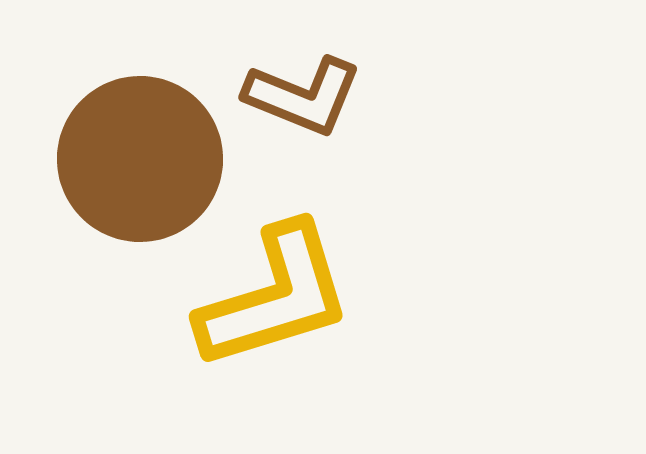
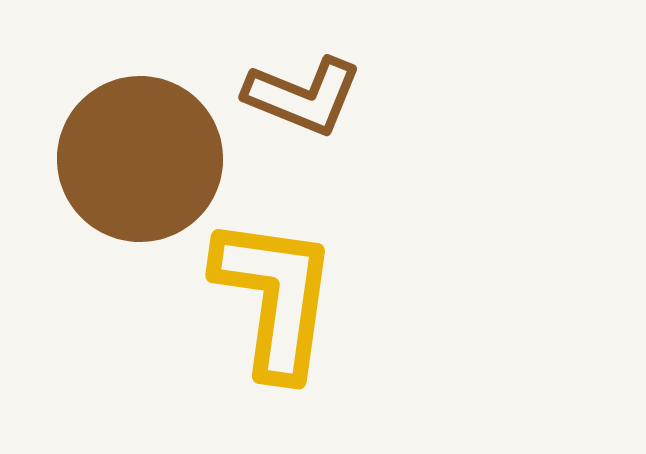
yellow L-shape: rotated 65 degrees counterclockwise
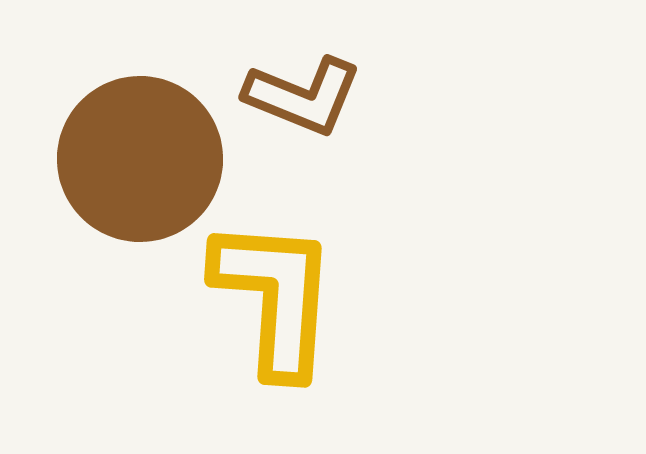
yellow L-shape: rotated 4 degrees counterclockwise
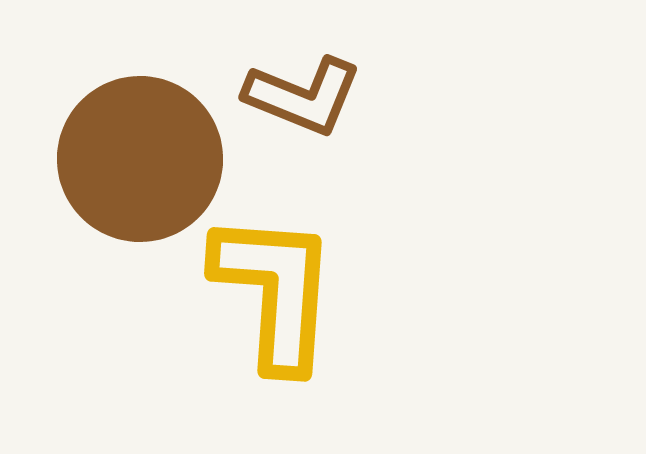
yellow L-shape: moved 6 px up
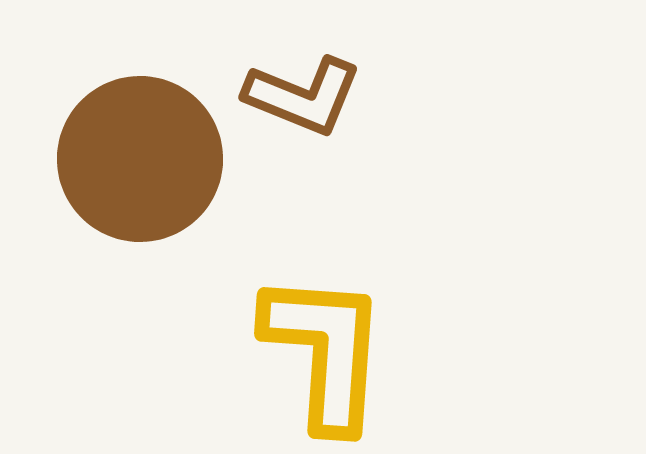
yellow L-shape: moved 50 px right, 60 px down
